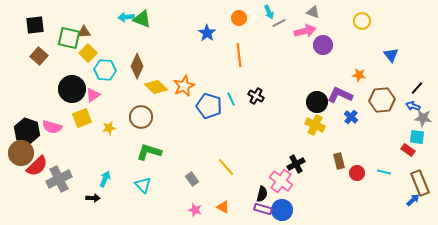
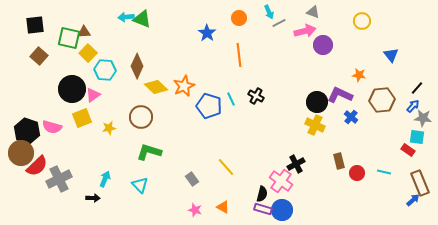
blue arrow at (413, 106): rotated 112 degrees clockwise
cyan triangle at (143, 185): moved 3 px left
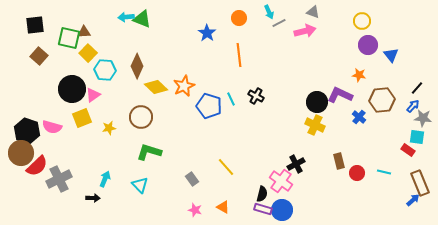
purple circle at (323, 45): moved 45 px right
blue cross at (351, 117): moved 8 px right
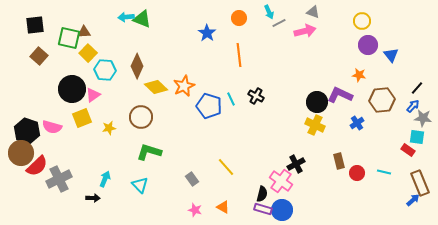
blue cross at (359, 117): moved 2 px left, 6 px down; rotated 16 degrees clockwise
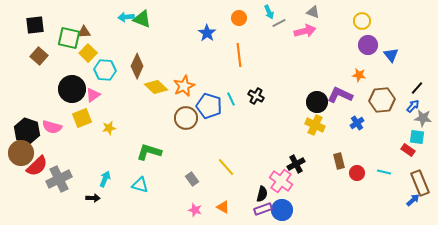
brown circle at (141, 117): moved 45 px right, 1 px down
cyan triangle at (140, 185): rotated 30 degrees counterclockwise
purple rectangle at (263, 209): rotated 36 degrees counterclockwise
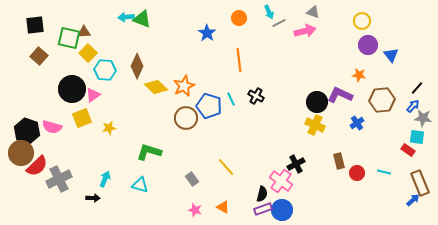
orange line at (239, 55): moved 5 px down
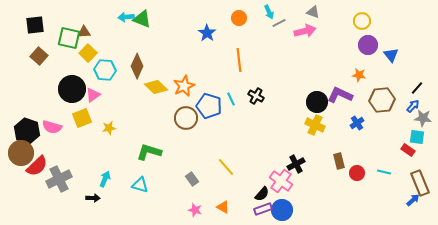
black semicircle at (262, 194): rotated 28 degrees clockwise
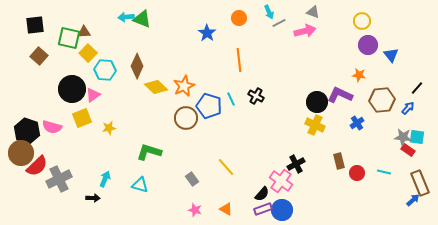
blue arrow at (413, 106): moved 5 px left, 2 px down
gray star at (423, 118): moved 20 px left, 19 px down
orange triangle at (223, 207): moved 3 px right, 2 px down
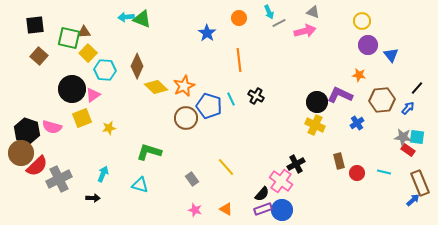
cyan arrow at (105, 179): moved 2 px left, 5 px up
